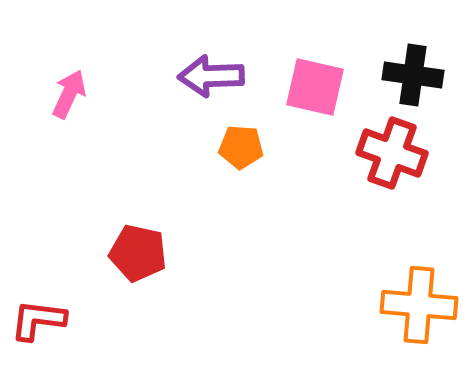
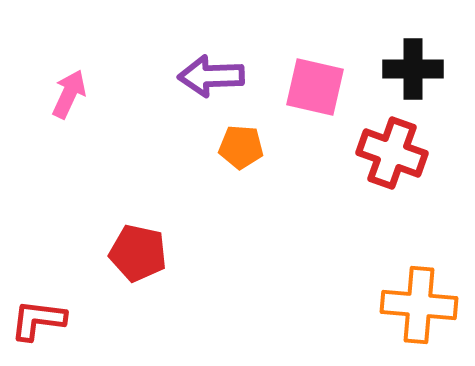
black cross: moved 6 px up; rotated 8 degrees counterclockwise
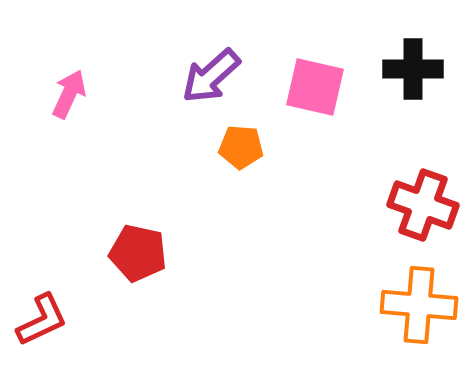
purple arrow: rotated 40 degrees counterclockwise
red cross: moved 31 px right, 52 px down
red L-shape: moved 4 px right; rotated 148 degrees clockwise
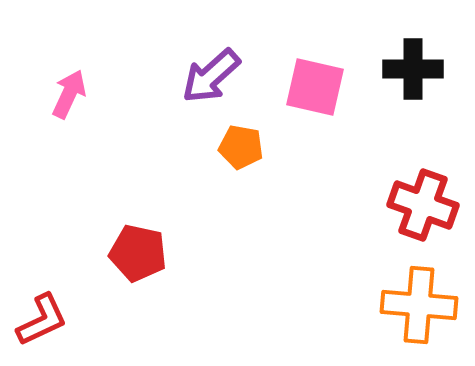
orange pentagon: rotated 6 degrees clockwise
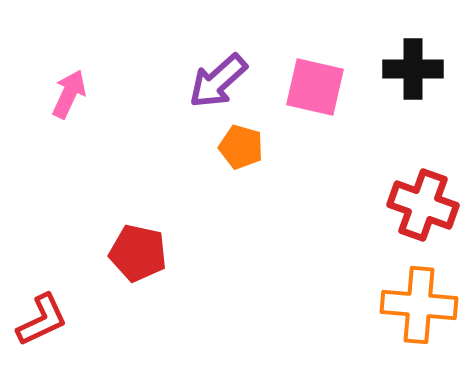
purple arrow: moved 7 px right, 5 px down
orange pentagon: rotated 6 degrees clockwise
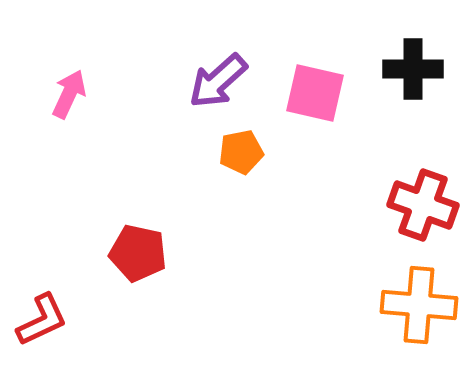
pink square: moved 6 px down
orange pentagon: moved 5 px down; rotated 27 degrees counterclockwise
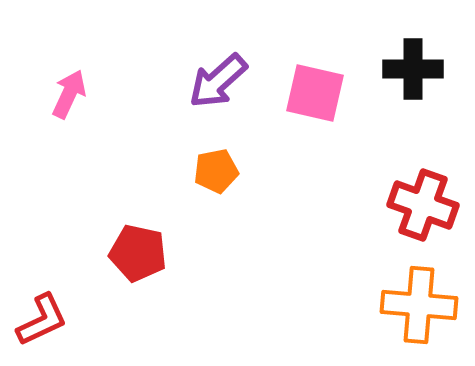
orange pentagon: moved 25 px left, 19 px down
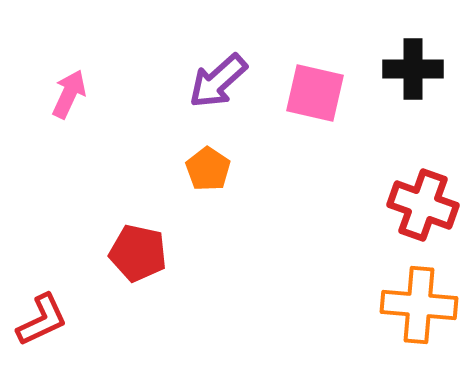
orange pentagon: moved 8 px left, 2 px up; rotated 27 degrees counterclockwise
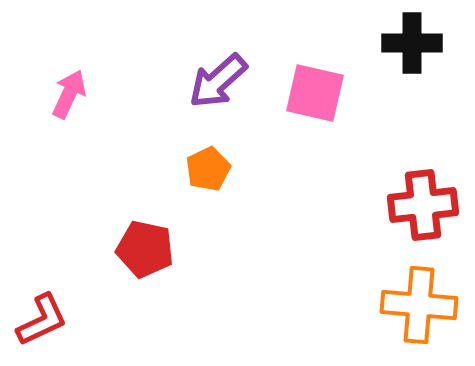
black cross: moved 1 px left, 26 px up
orange pentagon: rotated 12 degrees clockwise
red cross: rotated 26 degrees counterclockwise
red pentagon: moved 7 px right, 4 px up
